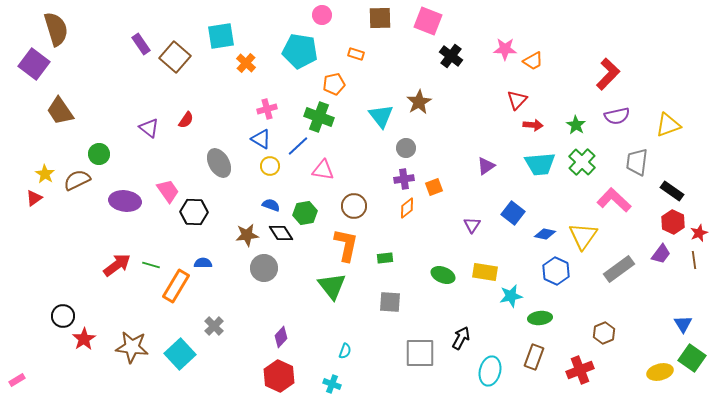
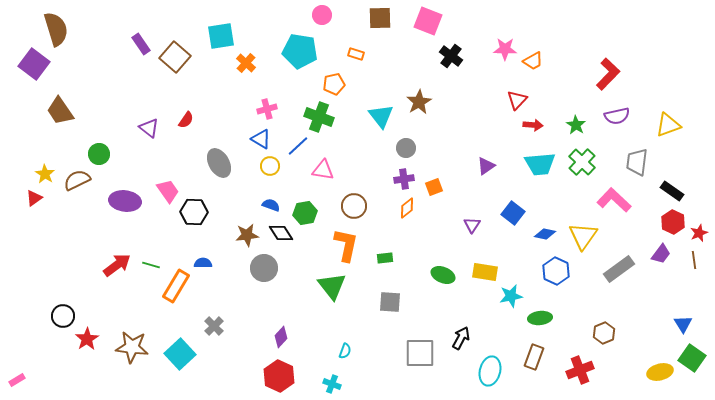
red star at (84, 339): moved 3 px right
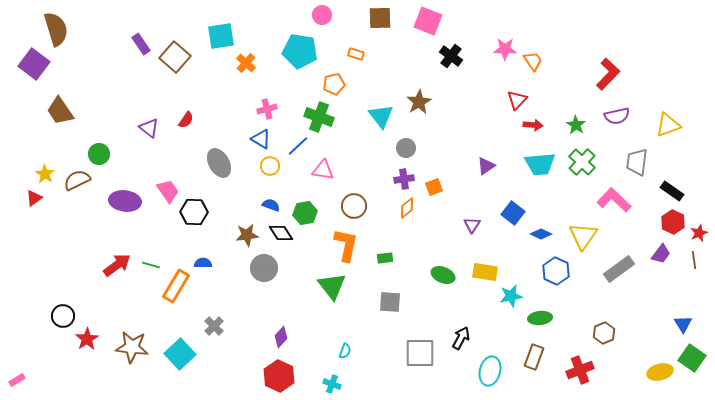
orange trapezoid at (533, 61): rotated 95 degrees counterclockwise
blue diamond at (545, 234): moved 4 px left; rotated 15 degrees clockwise
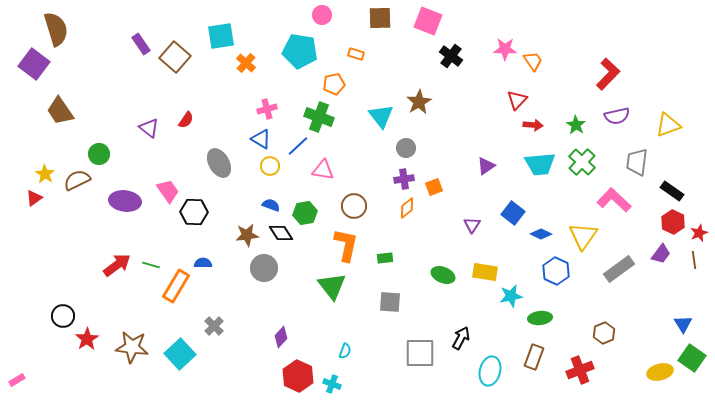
red hexagon at (279, 376): moved 19 px right
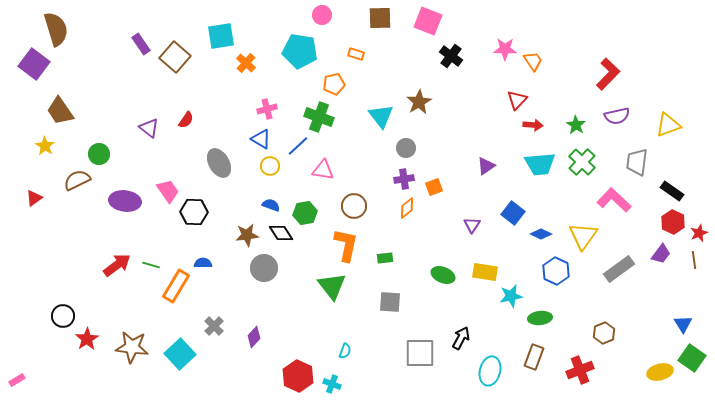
yellow star at (45, 174): moved 28 px up
purple diamond at (281, 337): moved 27 px left
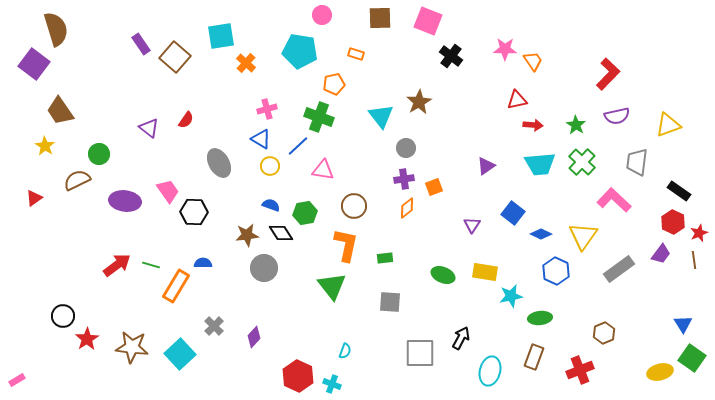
red triangle at (517, 100): rotated 35 degrees clockwise
black rectangle at (672, 191): moved 7 px right
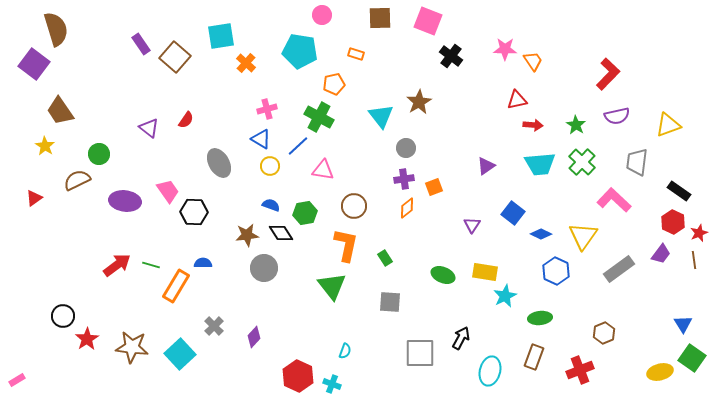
green cross at (319, 117): rotated 8 degrees clockwise
green rectangle at (385, 258): rotated 63 degrees clockwise
cyan star at (511, 296): moved 6 px left; rotated 15 degrees counterclockwise
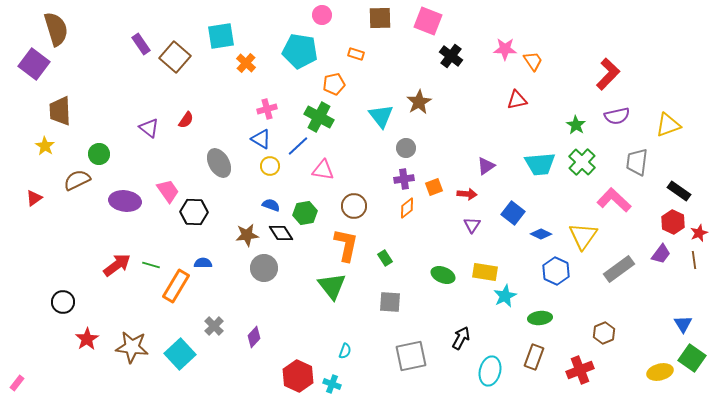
brown trapezoid at (60, 111): rotated 32 degrees clockwise
red arrow at (533, 125): moved 66 px left, 69 px down
black circle at (63, 316): moved 14 px up
gray square at (420, 353): moved 9 px left, 3 px down; rotated 12 degrees counterclockwise
pink rectangle at (17, 380): moved 3 px down; rotated 21 degrees counterclockwise
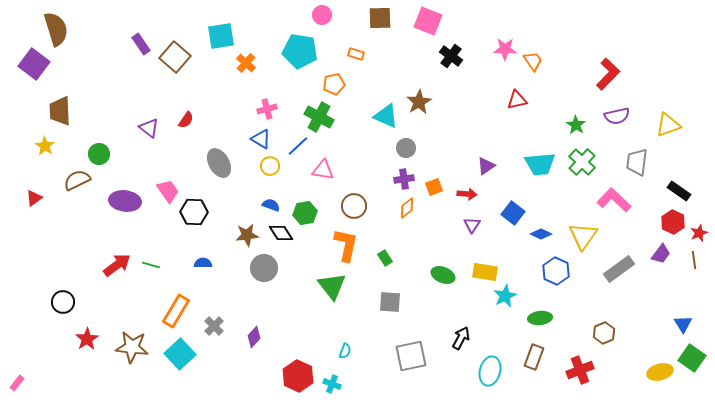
cyan triangle at (381, 116): moved 5 px right; rotated 28 degrees counterclockwise
orange rectangle at (176, 286): moved 25 px down
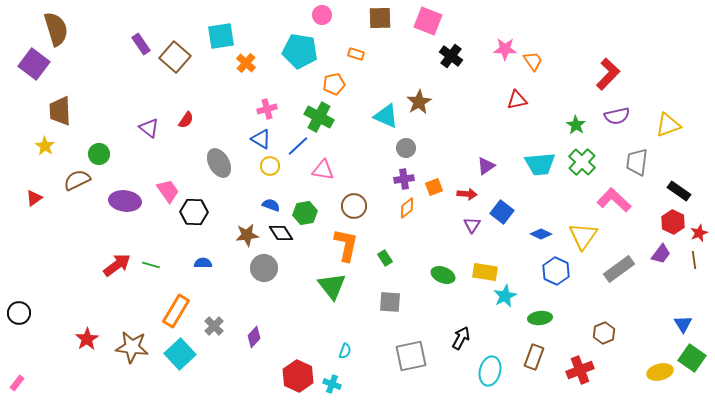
blue square at (513, 213): moved 11 px left, 1 px up
black circle at (63, 302): moved 44 px left, 11 px down
